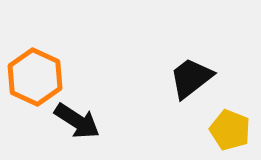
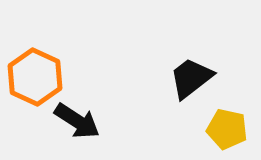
yellow pentagon: moved 3 px left, 1 px up; rotated 9 degrees counterclockwise
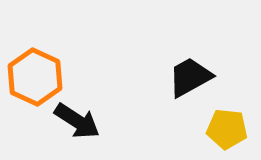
black trapezoid: moved 1 px left, 1 px up; rotated 9 degrees clockwise
yellow pentagon: rotated 6 degrees counterclockwise
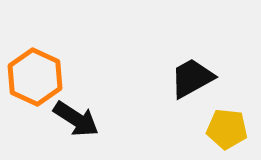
black trapezoid: moved 2 px right, 1 px down
black arrow: moved 1 px left, 2 px up
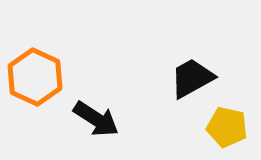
black arrow: moved 20 px right
yellow pentagon: moved 2 px up; rotated 6 degrees clockwise
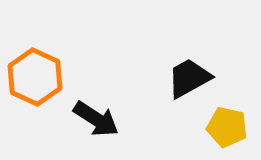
black trapezoid: moved 3 px left
